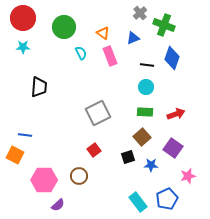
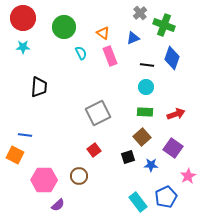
pink star: rotated 14 degrees counterclockwise
blue pentagon: moved 1 px left, 2 px up
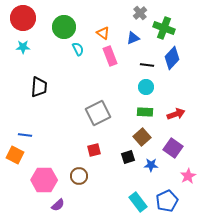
green cross: moved 3 px down
cyan semicircle: moved 3 px left, 4 px up
blue diamond: rotated 25 degrees clockwise
red square: rotated 24 degrees clockwise
blue pentagon: moved 1 px right, 4 px down
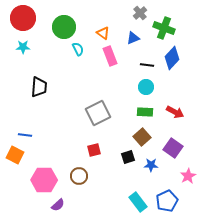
red arrow: moved 1 px left, 2 px up; rotated 48 degrees clockwise
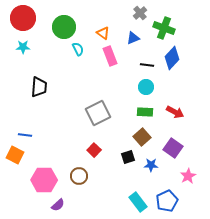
red square: rotated 32 degrees counterclockwise
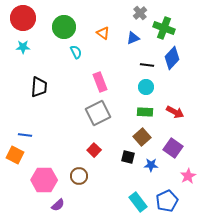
cyan semicircle: moved 2 px left, 3 px down
pink rectangle: moved 10 px left, 26 px down
black square: rotated 32 degrees clockwise
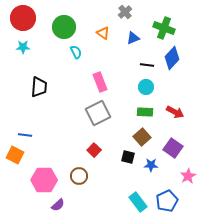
gray cross: moved 15 px left, 1 px up
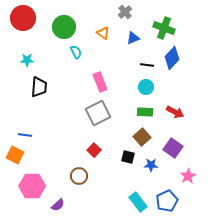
cyan star: moved 4 px right, 13 px down
pink hexagon: moved 12 px left, 6 px down
